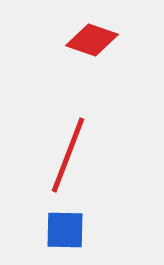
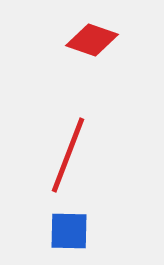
blue square: moved 4 px right, 1 px down
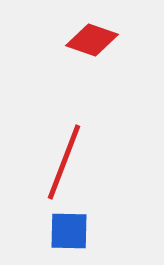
red line: moved 4 px left, 7 px down
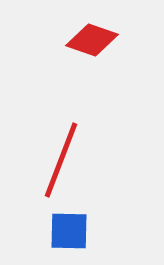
red line: moved 3 px left, 2 px up
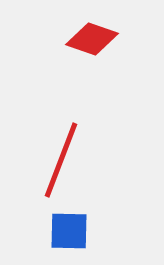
red diamond: moved 1 px up
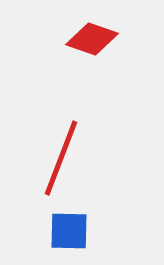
red line: moved 2 px up
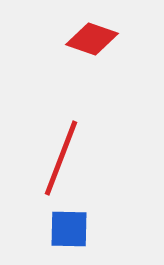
blue square: moved 2 px up
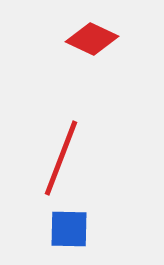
red diamond: rotated 6 degrees clockwise
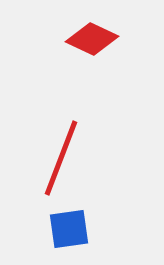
blue square: rotated 9 degrees counterclockwise
